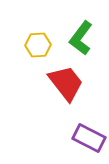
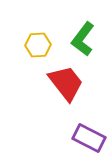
green L-shape: moved 2 px right, 1 px down
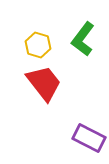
yellow hexagon: rotated 20 degrees clockwise
red trapezoid: moved 22 px left
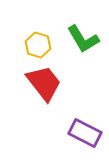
green L-shape: rotated 68 degrees counterclockwise
purple rectangle: moved 4 px left, 5 px up
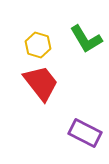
green L-shape: moved 3 px right
red trapezoid: moved 3 px left
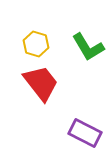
green L-shape: moved 2 px right, 8 px down
yellow hexagon: moved 2 px left, 1 px up
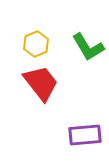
yellow hexagon: rotated 20 degrees clockwise
purple rectangle: moved 2 px down; rotated 32 degrees counterclockwise
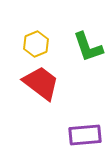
green L-shape: rotated 12 degrees clockwise
red trapezoid: rotated 15 degrees counterclockwise
